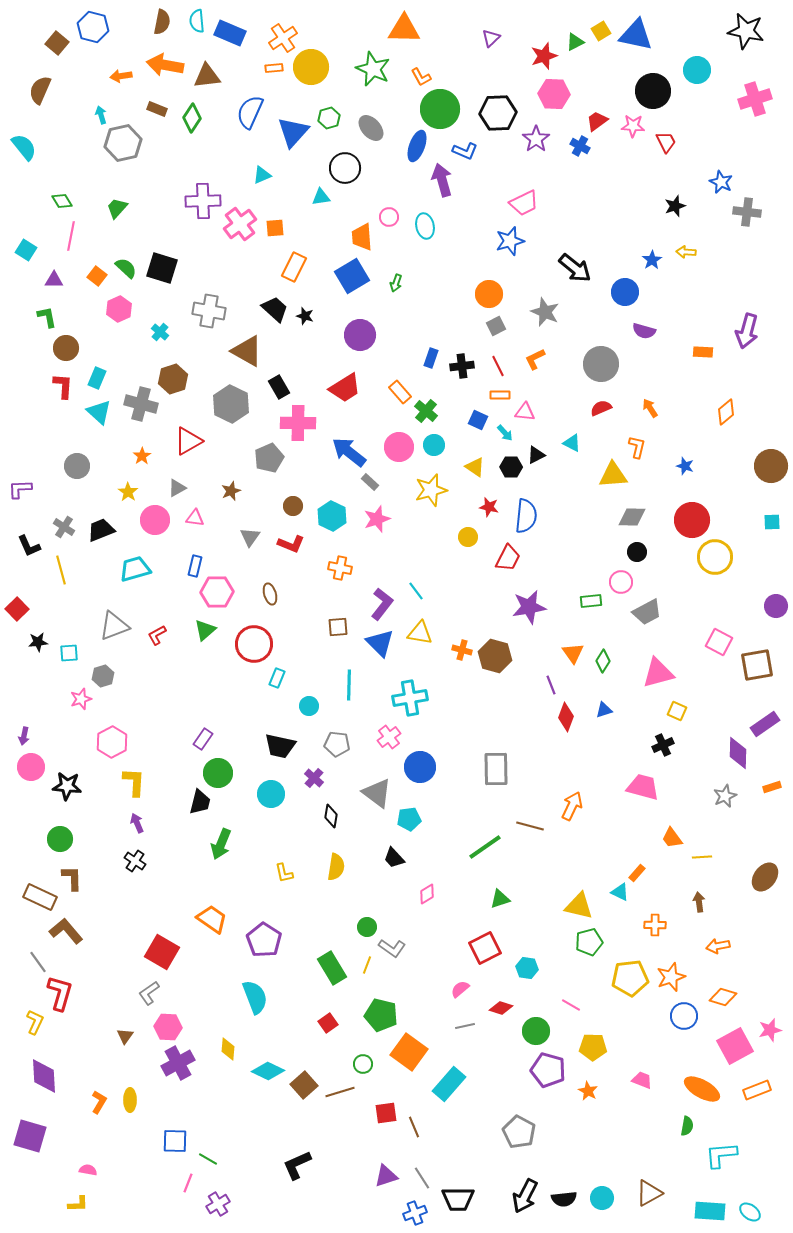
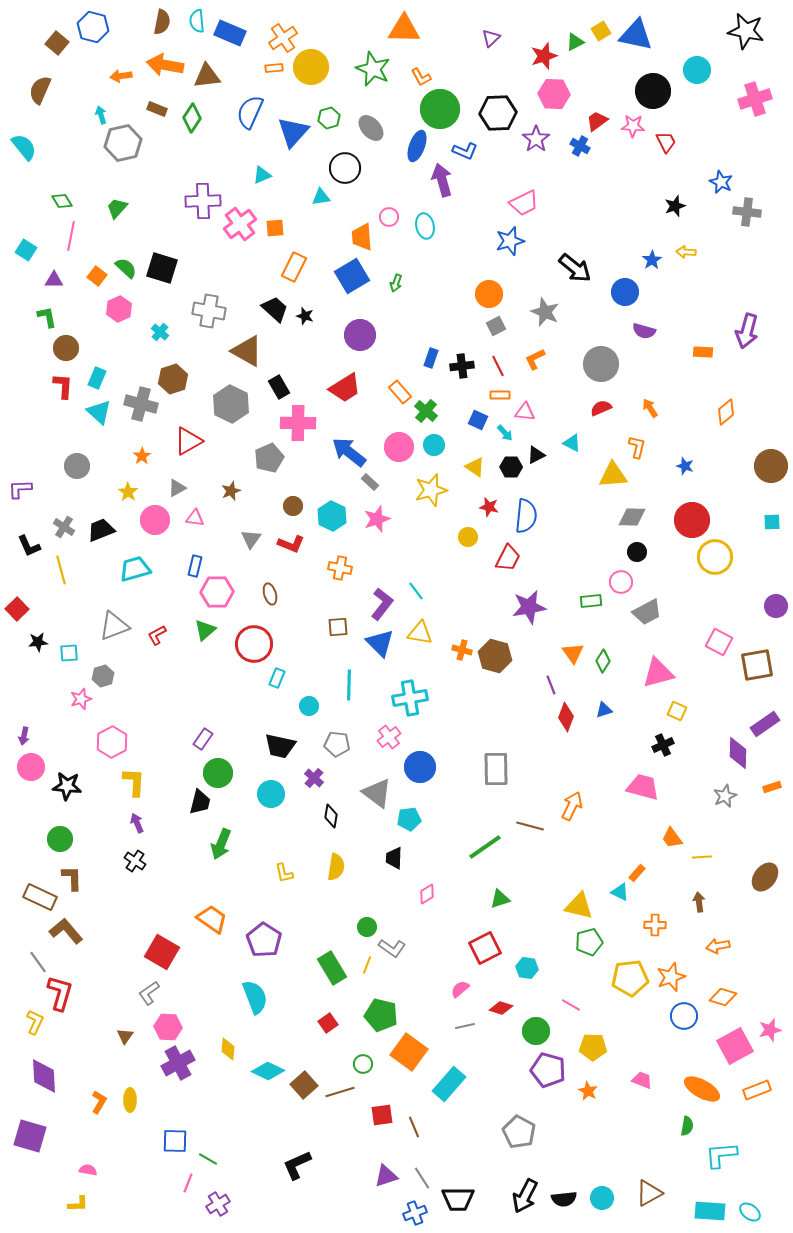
gray triangle at (250, 537): moved 1 px right, 2 px down
black trapezoid at (394, 858): rotated 45 degrees clockwise
red square at (386, 1113): moved 4 px left, 2 px down
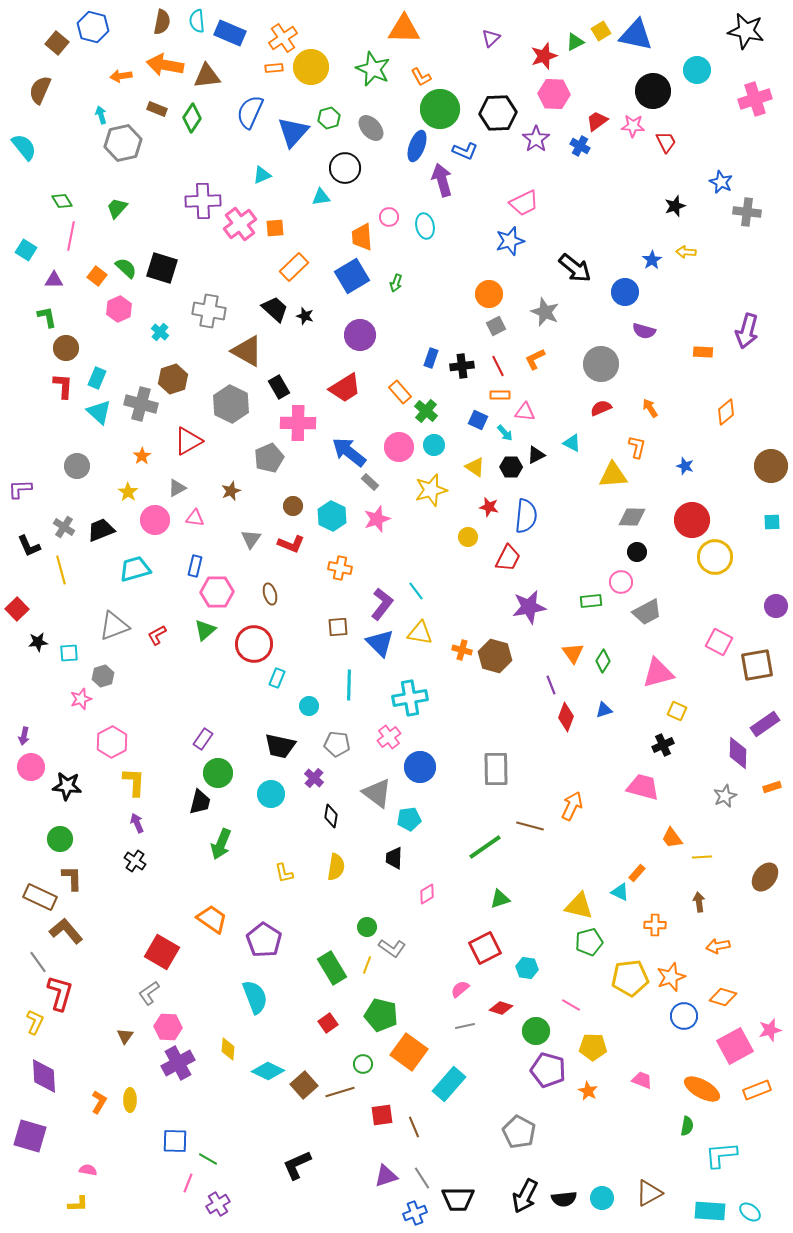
orange rectangle at (294, 267): rotated 20 degrees clockwise
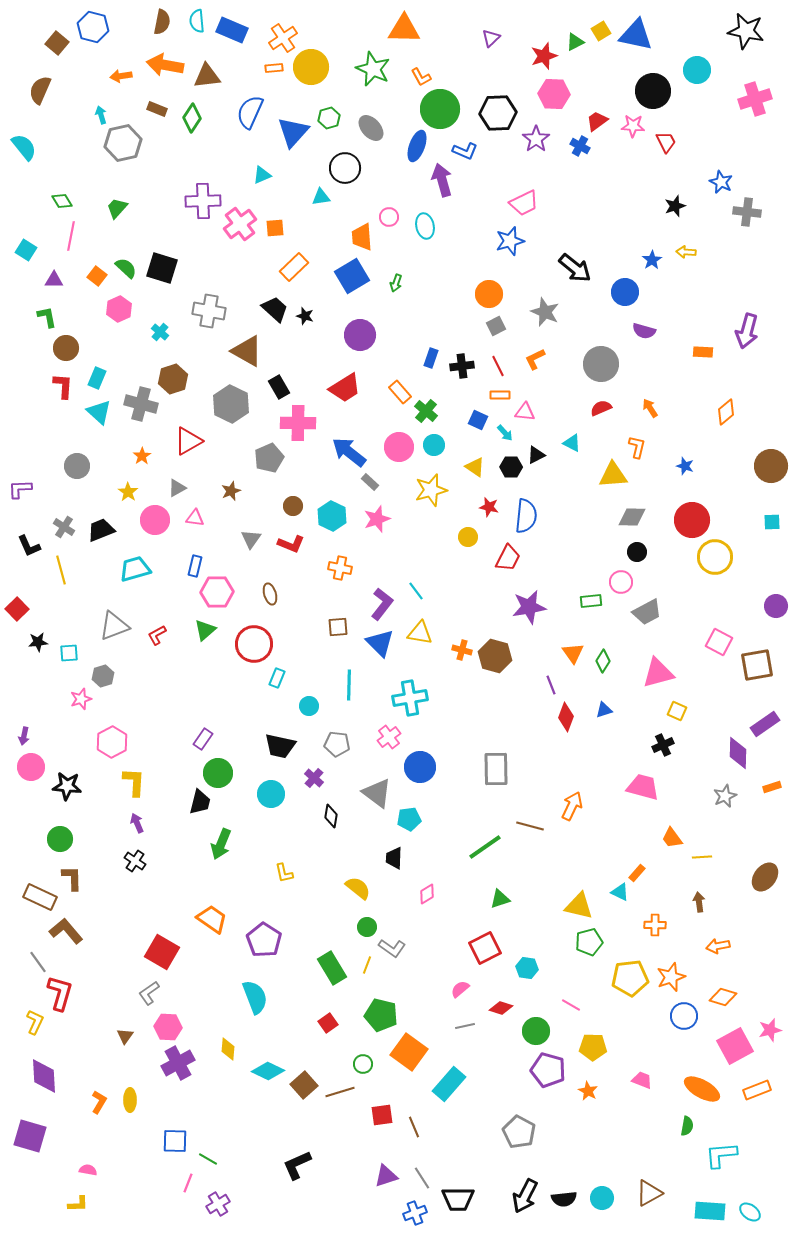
blue rectangle at (230, 33): moved 2 px right, 3 px up
yellow semicircle at (336, 867): moved 22 px right, 21 px down; rotated 60 degrees counterclockwise
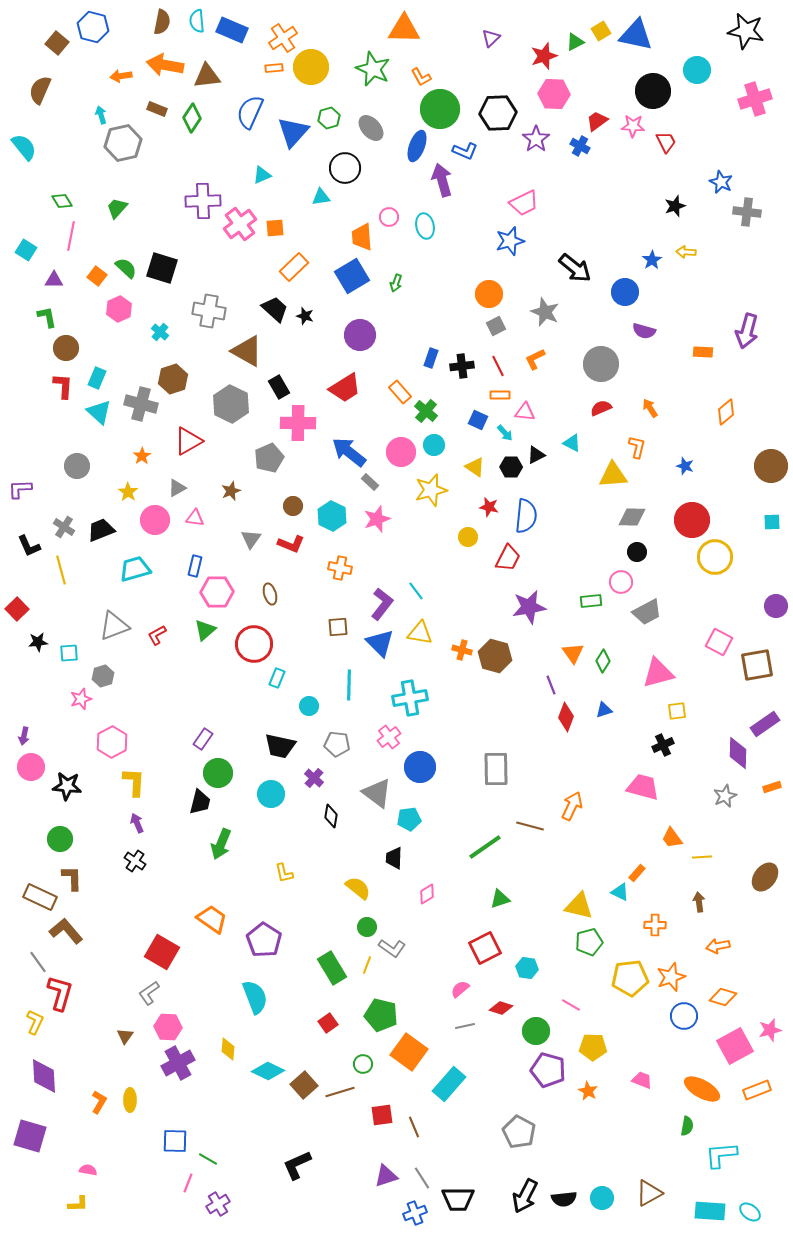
pink circle at (399, 447): moved 2 px right, 5 px down
yellow square at (677, 711): rotated 30 degrees counterclockwise
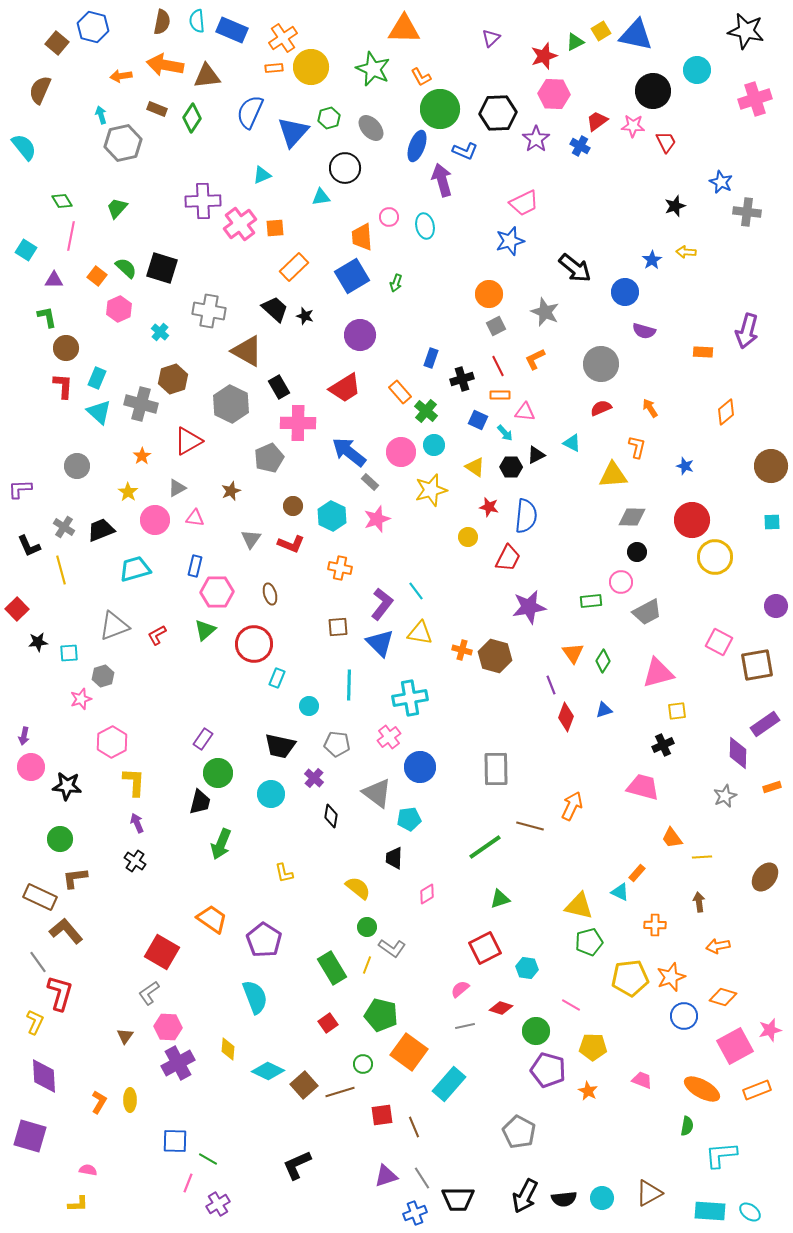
black cross at (462, 366): moved 13 px down; rotated 10 degrees counterclockwise
brown L-shape at (72, 878): moved 3 px right; rotated 96 degrees counterclockwise
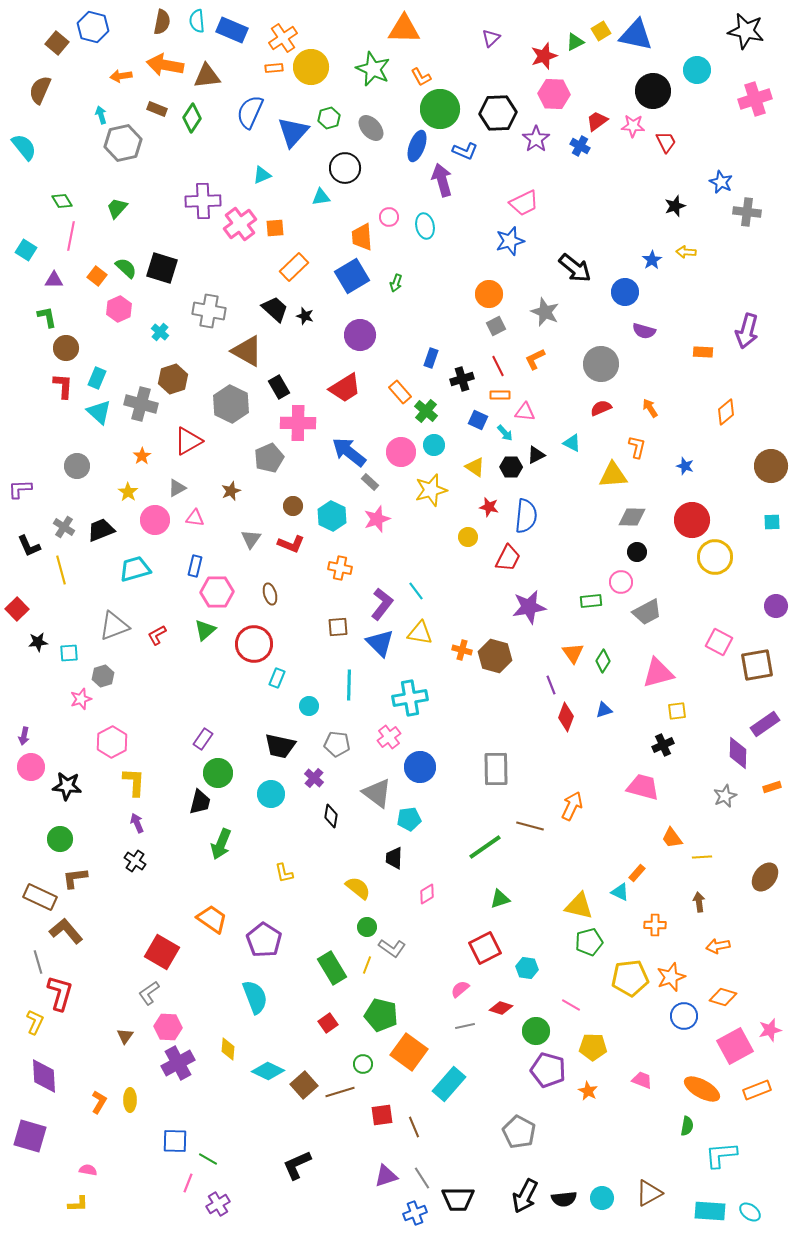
gray line at (38, 962): rotated 20 degrees clockwise
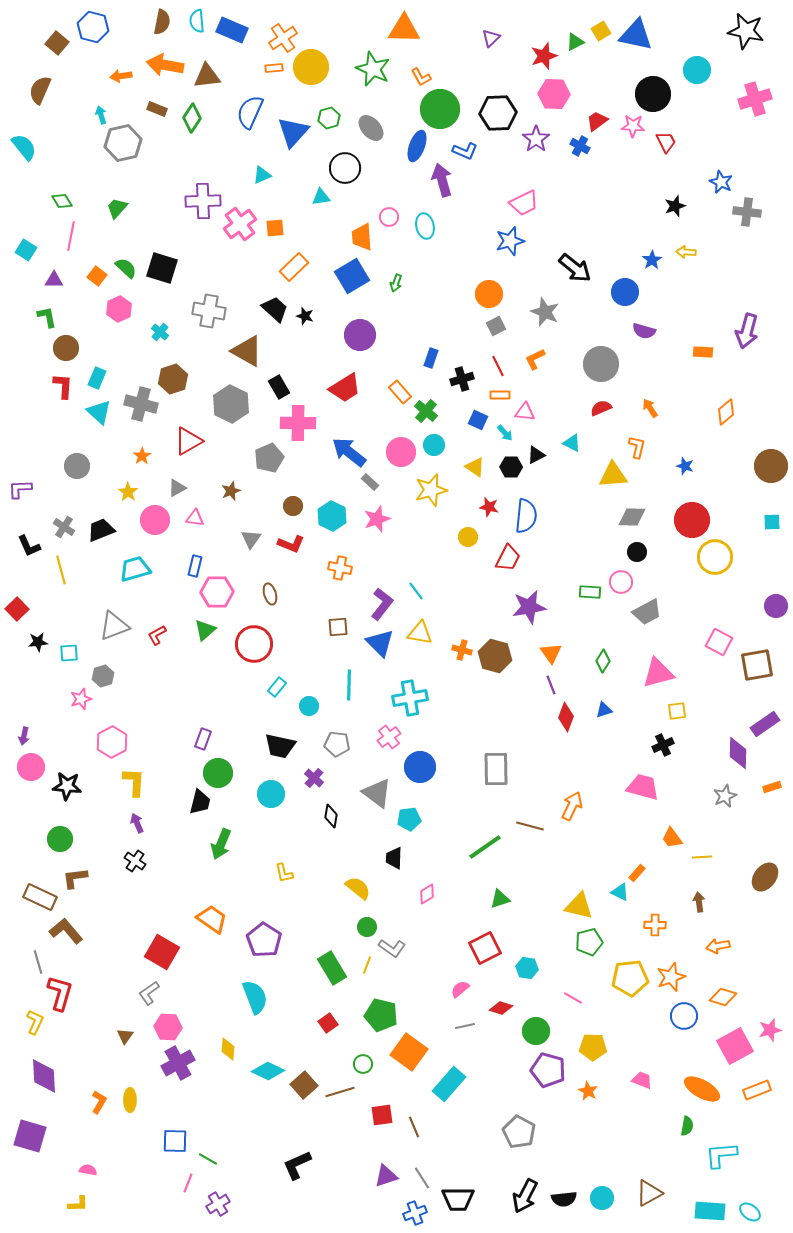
black circle at (653, 91): moved 3 px down
green rectangle at (591, 601): moved 1 px left, 9 px up; rotated 10 degrees clockwise
orange triangle at (573, 653): moved 22 px left
cyan rectangle at (277, 678): moved 9 px down; rotated 18 degrees clockwise
purple rectangle at (203, 739): rotated 15 degrees counterclockwise
pink line at (571, 1005): moved 2 px right, 7 px up
